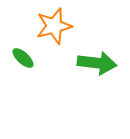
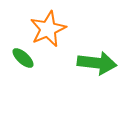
orange star: moved 6 px left, 3 px down; rotated 9 degrees counterclockwise
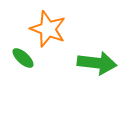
orange star: rotated 27 degrees counterclockwise
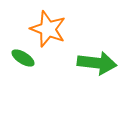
green ellipse: rotated 10 degrees counterclockwise
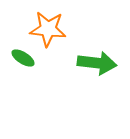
orange star: rotated 15 degrees counterclockwise
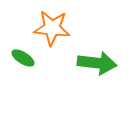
orange star: moved 4 px right, 1 px up
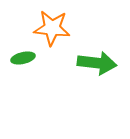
green ellipse: rotated 45 degrees counterclockwise
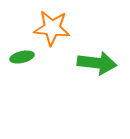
green ellipse: moved 1 px left, 1 px up
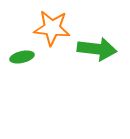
green arrow: moved 14 px up
